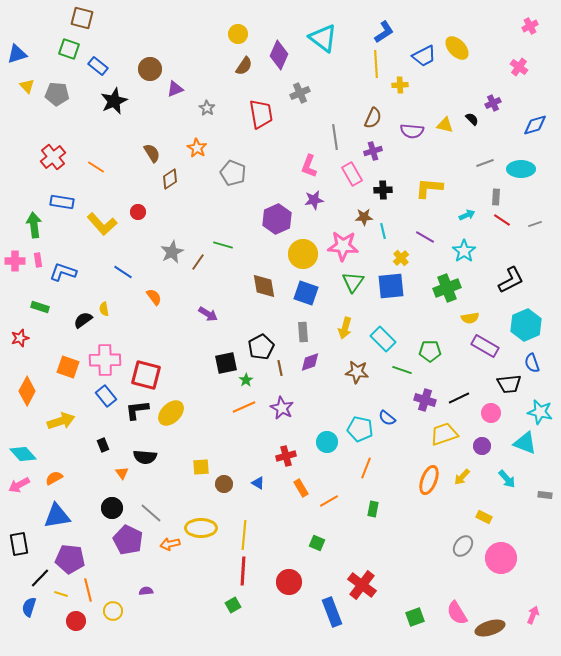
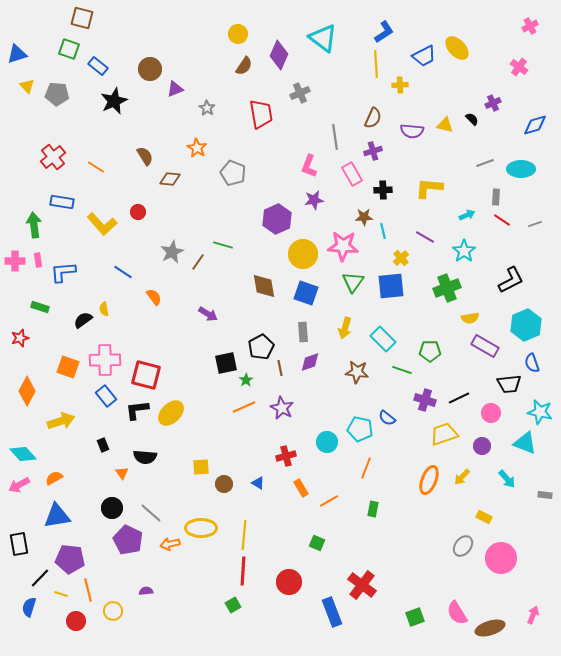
brown semicircle at (152, 153): moved 7 px left, 3 px down
brown diamond at (170, 179): rotated 40 degrees clockwise
blue L-shape at (63, 272): rotated 24 degrees counterclockwise
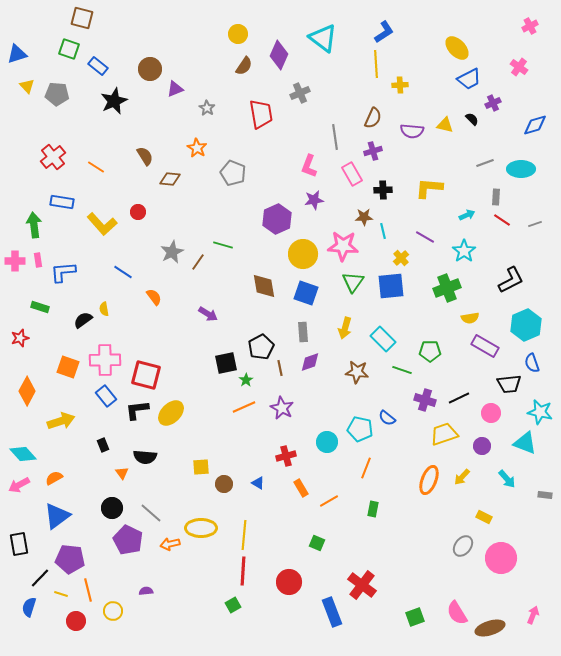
blue trapezoid at (424, 56): moved 45 px right, 23 px down
blue triangle at (57, 516): rotated 28 degrees counterclockwise
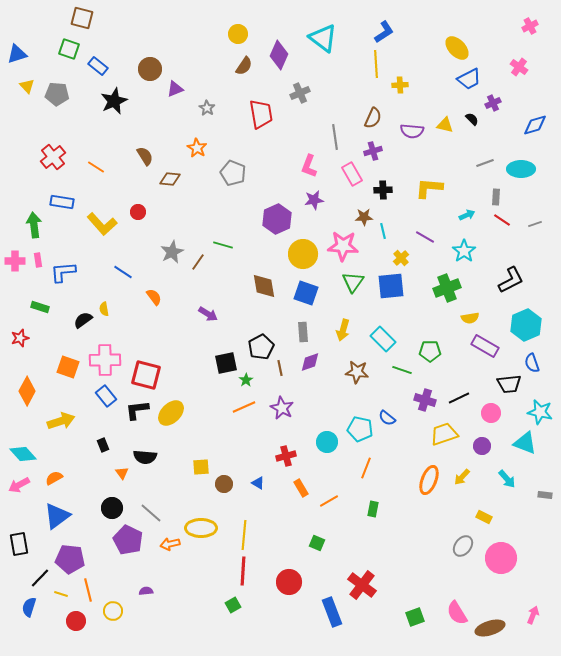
yellow arrow at (345, 328): moved 2 px left, 2 px down
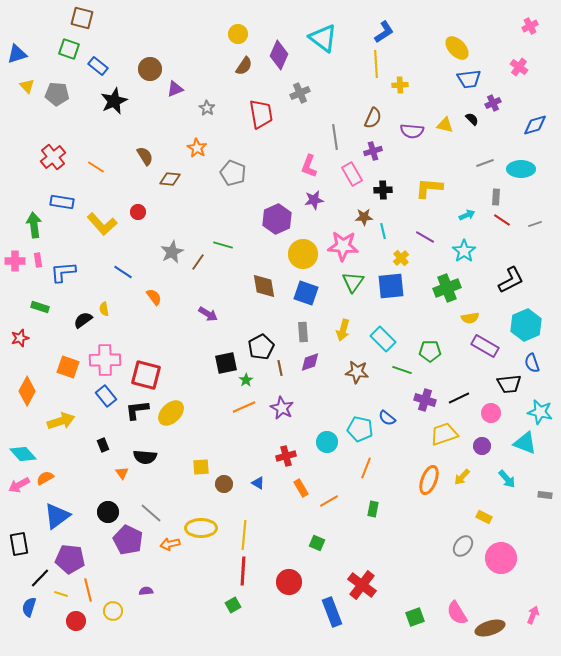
blue trapezoid at (469, 79): rotated 20 degrees clockwise
orange semicircle at (54, 478): moved 9 px left
black circle at (112, 508): moved 4 px left, 4 px down
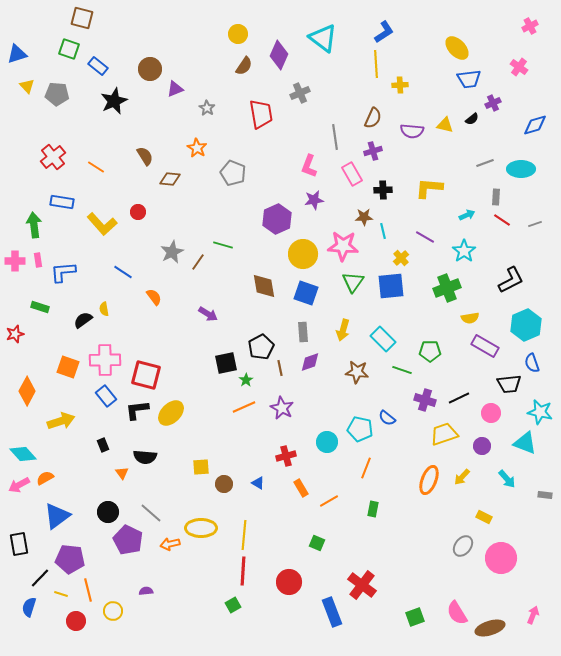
black semicircle at (472, 119): rotated 96 degrees clockwise
red star at (20, 338): moved 5 px left, 4 px up
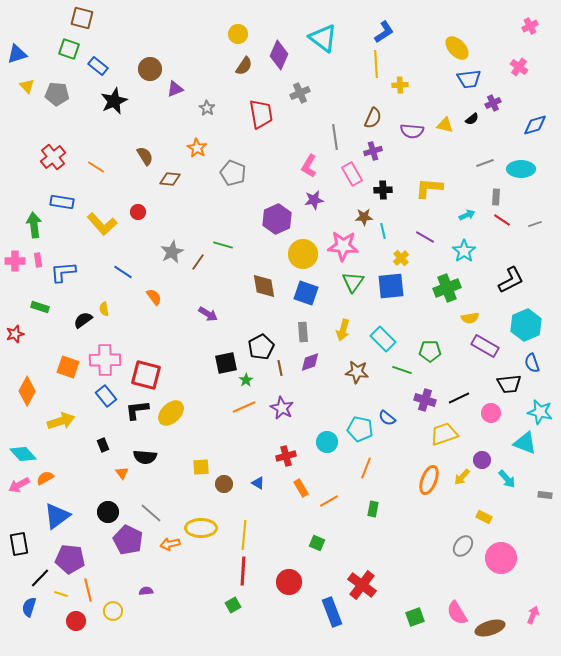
pink L-shape at (309, 166): rotated 10 degrees clockwise
purple circle at (482, 446): moved 14 px down
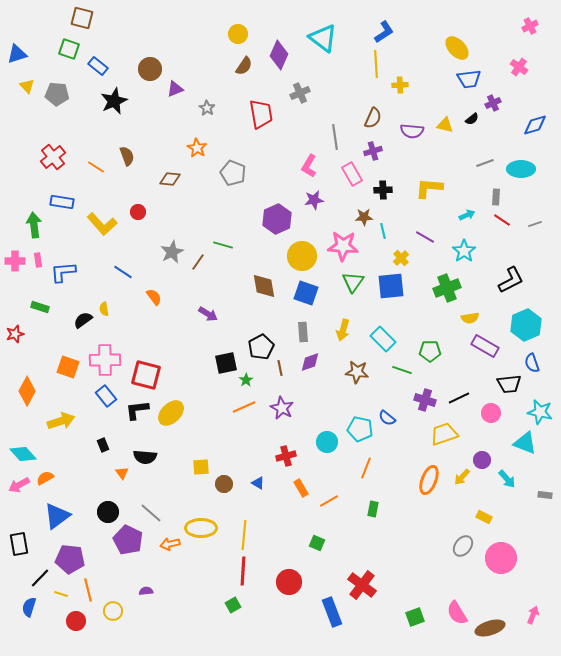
brown semicircle at (145, 156): moved 18 px left; rotated 12 degrees clockwise
yellow circle at (303, 254): moved 1 px left, 2 px down
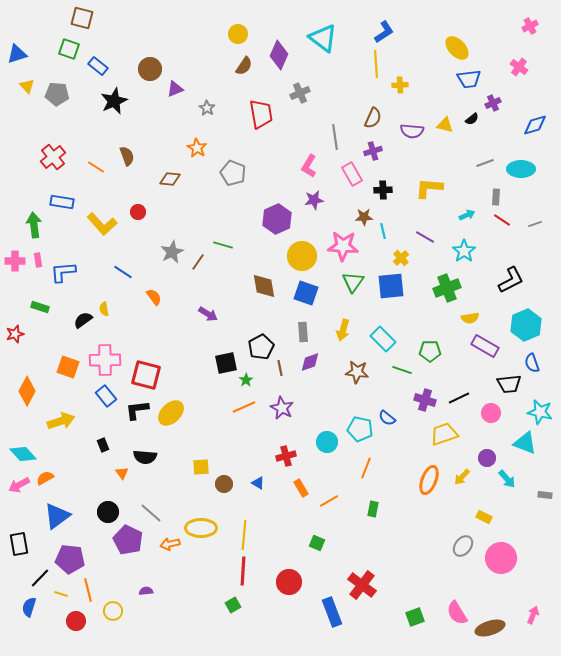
purple circle at (482, 460): moved 5 px right, 2 px up
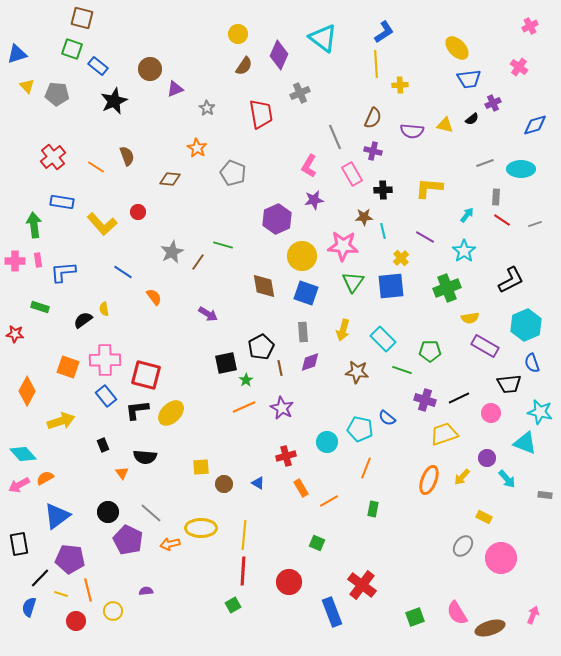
green square at (69, 49): moved 3 px right
gray line at (335, 137): rotated 15 degrees counterclockwise
purple cross at (373, 151): rotated 30 degrees clockwise
cyan arrow at (467, 215): rotated 28 degrees counterclockwise
red star at (15, 334): rotated 24 degrees clockwise
